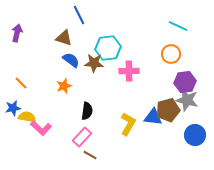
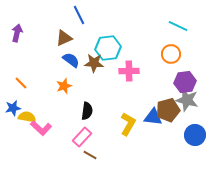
brown triangle: rotated 42 degrees counterclockwise
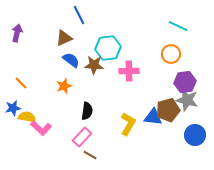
brown star: moved 2 px down
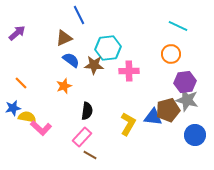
purple arrow: rotated 36 degrees clockwise
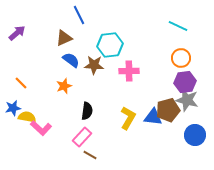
cyan hexagon: moved 2 px right, 3 px up
orange circle: moved 10 px right, 4 px down
yellow L-shape: moved 6 px up
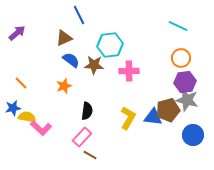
blue circle: moved 2 px left
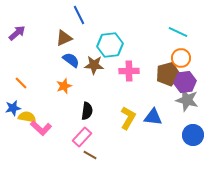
cyan line: moved 6 px down
brown pentagon: moved 36 px up
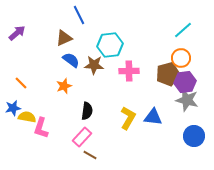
cyan line: moved 5 px right, 2 px up; rotated 66 degrees counterclockwise
pink L-shape: rotated 65 degrees clockwise
blue circle: moved 1 px right, 1 px down
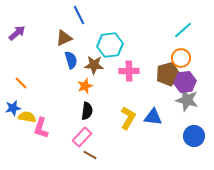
blue semicircle: rotated 36 degrees clockwise
orange star: moved 21 px right
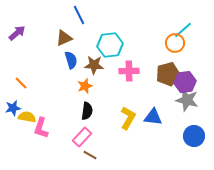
orange circle: moved 6 px left, 15 px up
